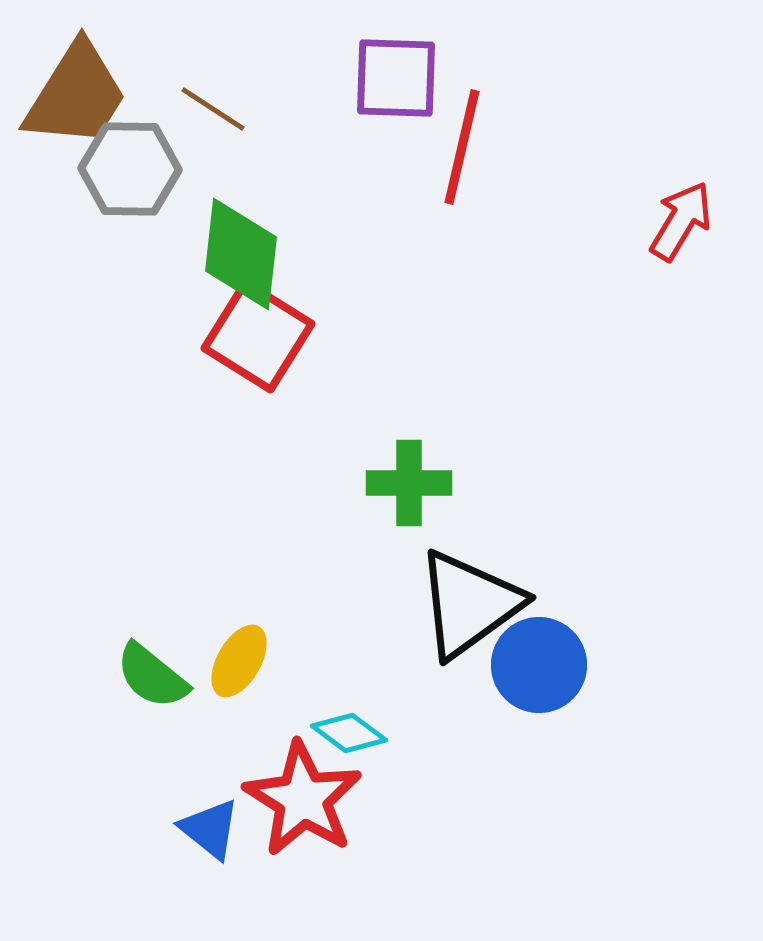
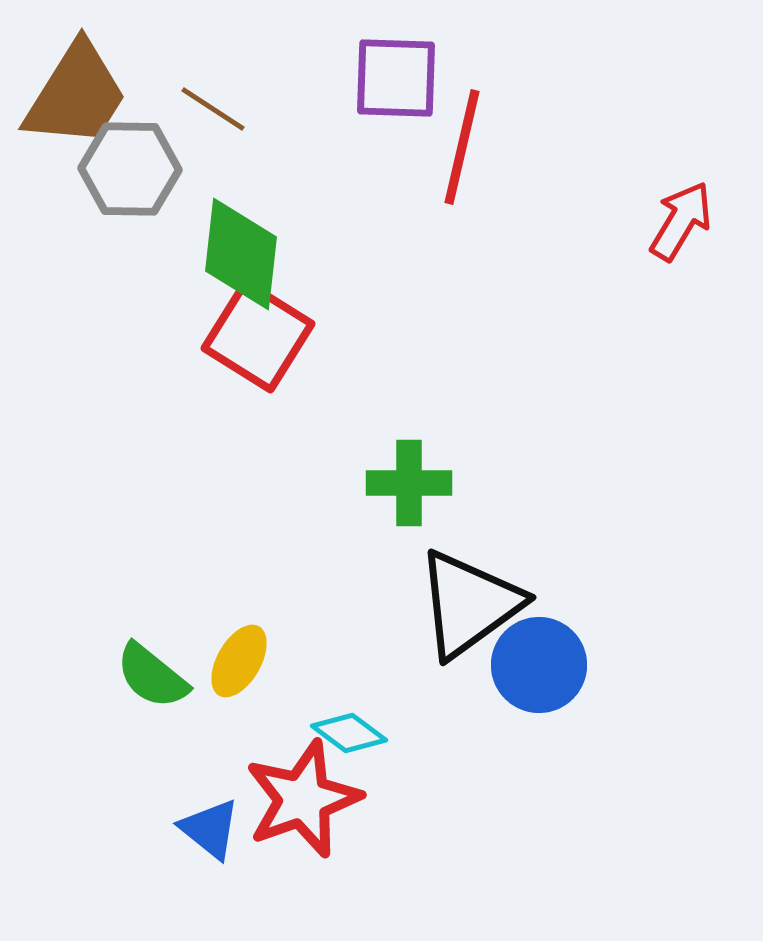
red star: rotated 20 degrees clockwise
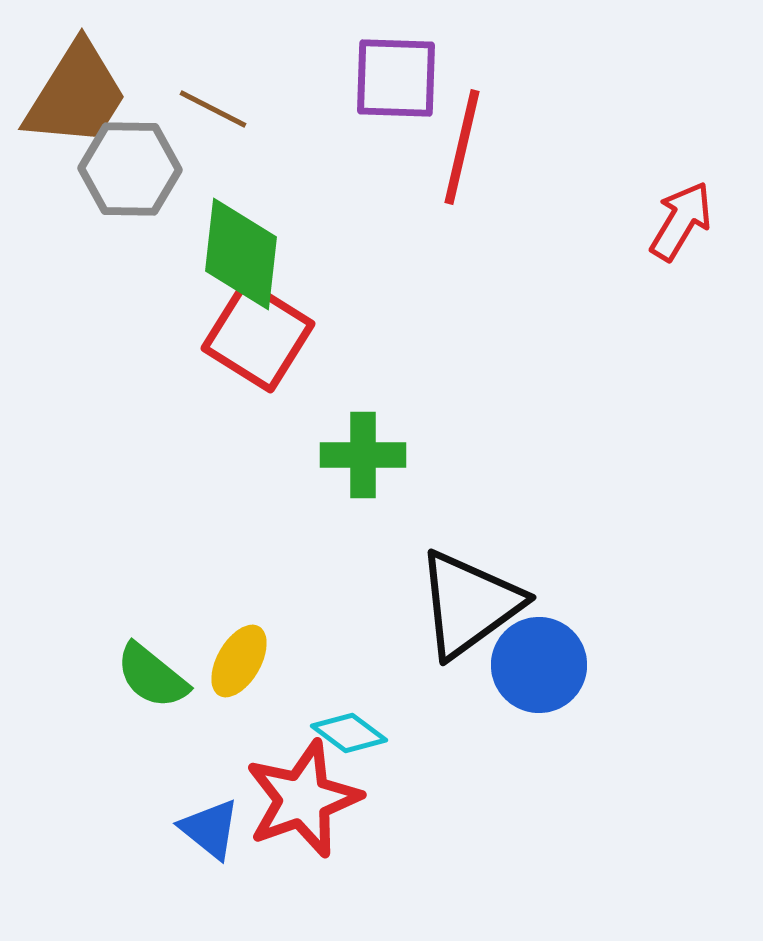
brown line: rotated 6 degrees counterclockwise
green cross: moved 46 px left, 28 px up
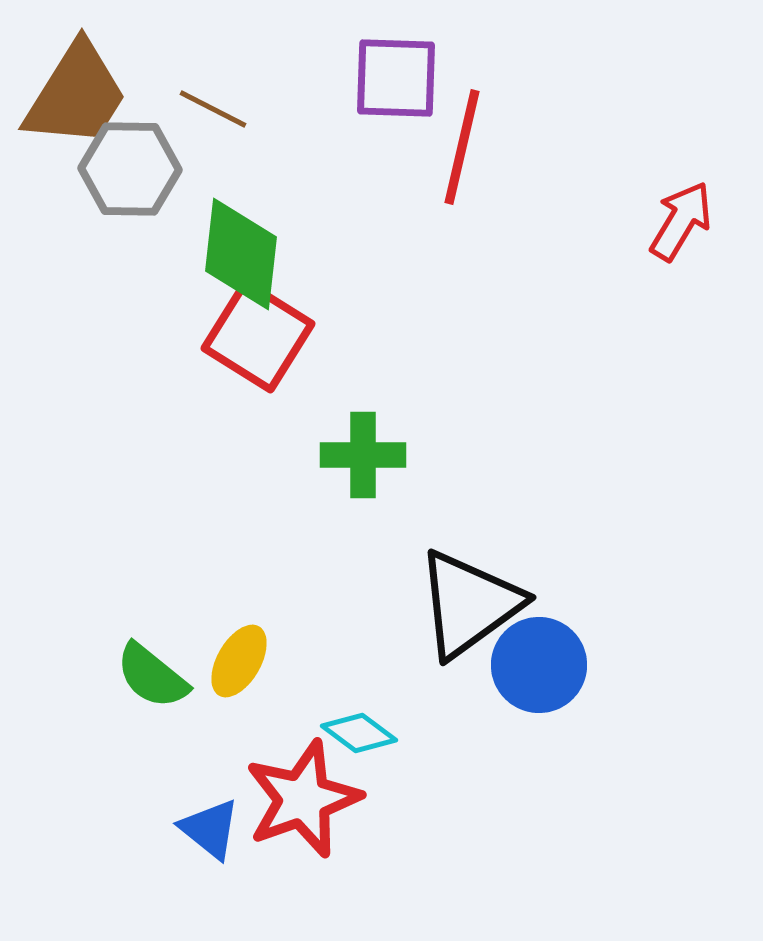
cyan diamond: moved 10 px right
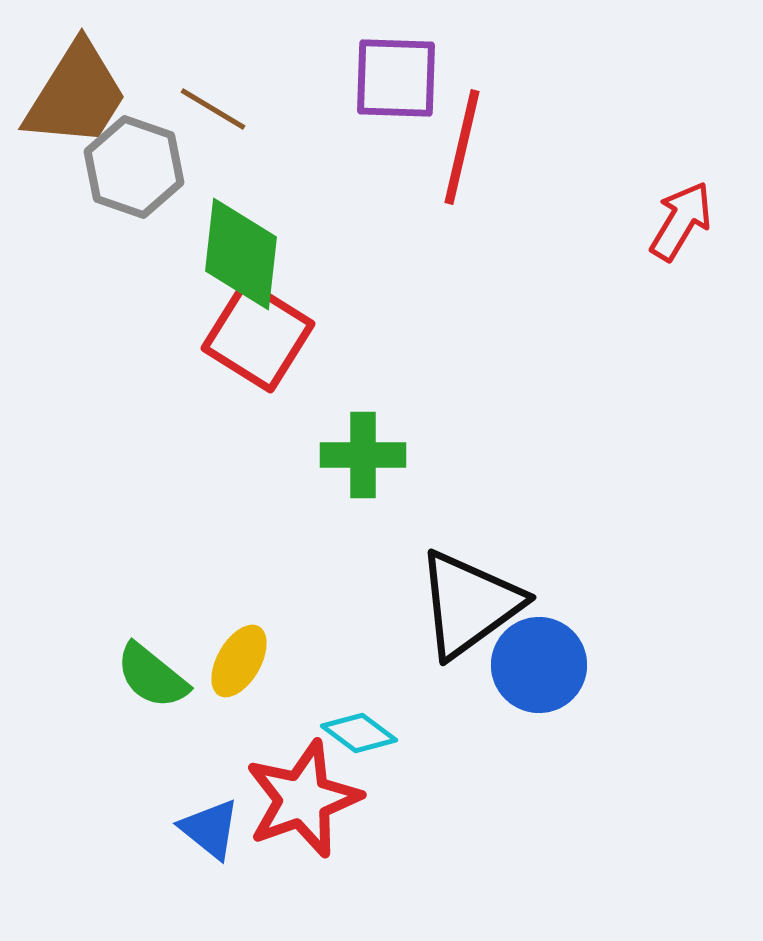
brown line: rotated 4 degrees clockwise
gray hexagon: moved 4 px right, 2 px up; rotated 18 degrees clockwise
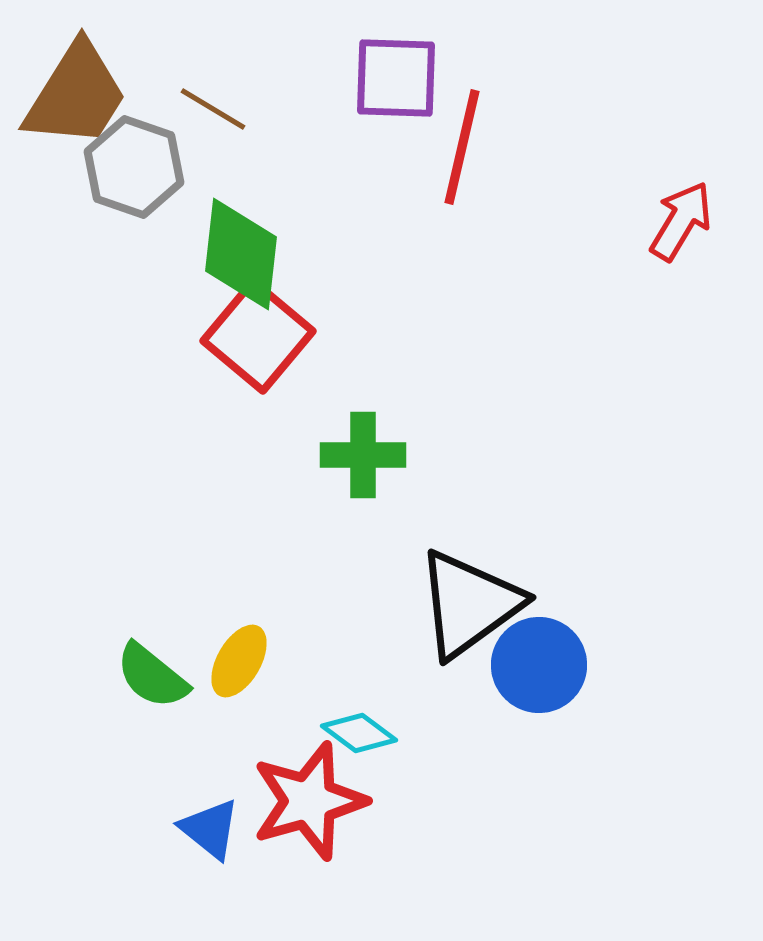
red square: rotated 8 degrees clockwise
red star: moved 6 px right, 2 px down; rotated 4 degrees clockwise
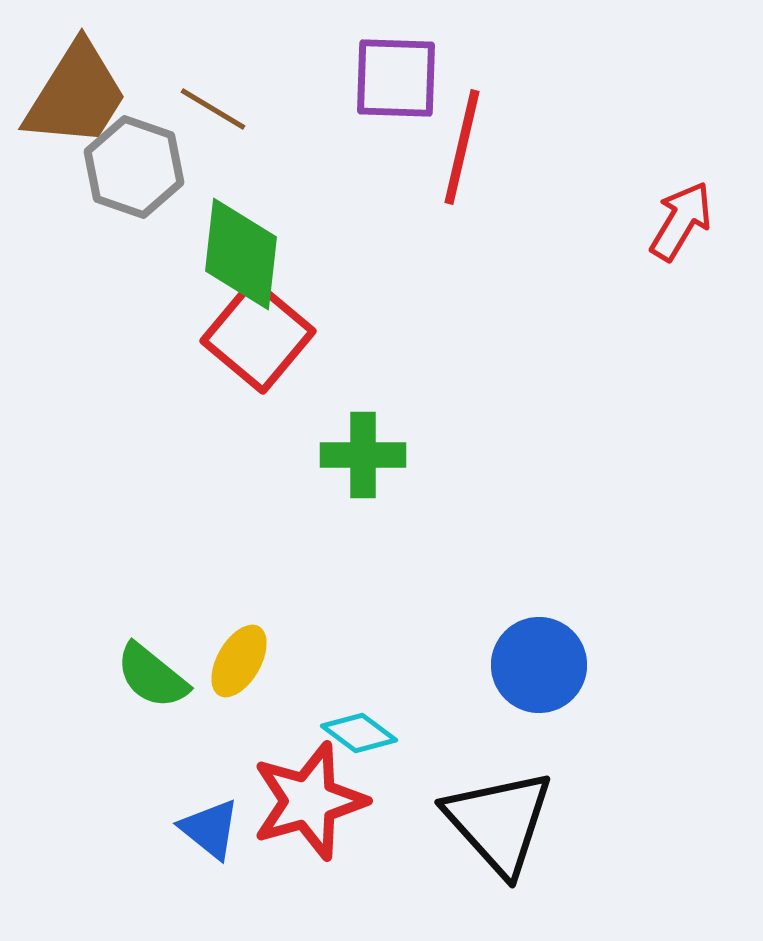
black triangle: moved 30 px right, 218 px down; rotated 36 degrees counterclockwise
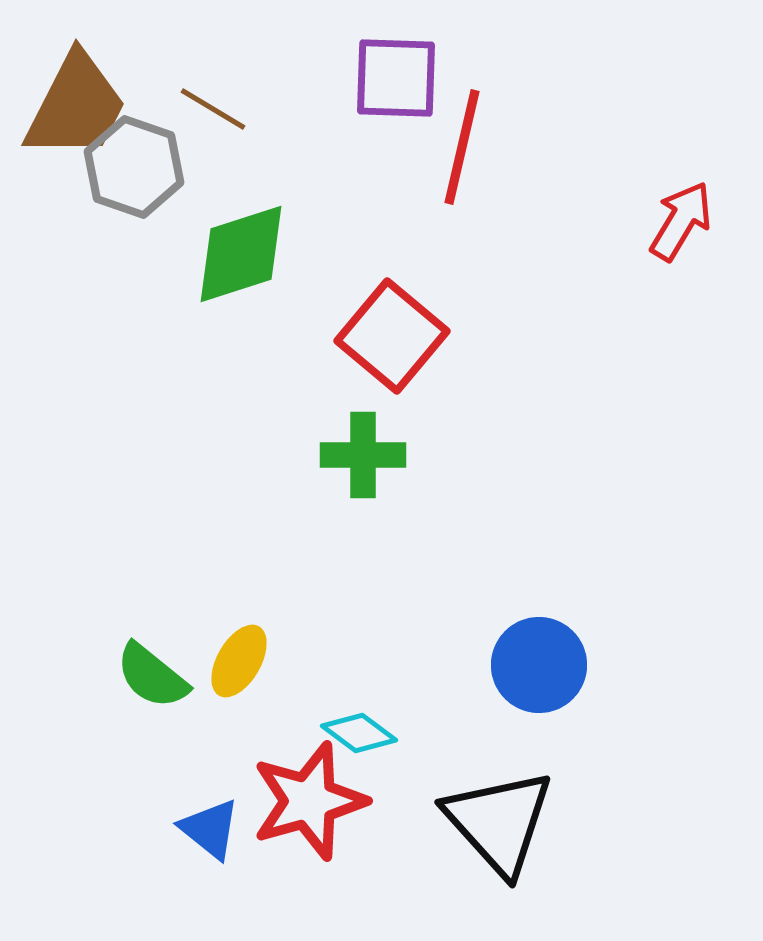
brown trapezoid: moved 11 px down; rotated 5 degrees counterclockwise
green diamond: rotated 66 degrees clockwise
red square: moved 134 px right
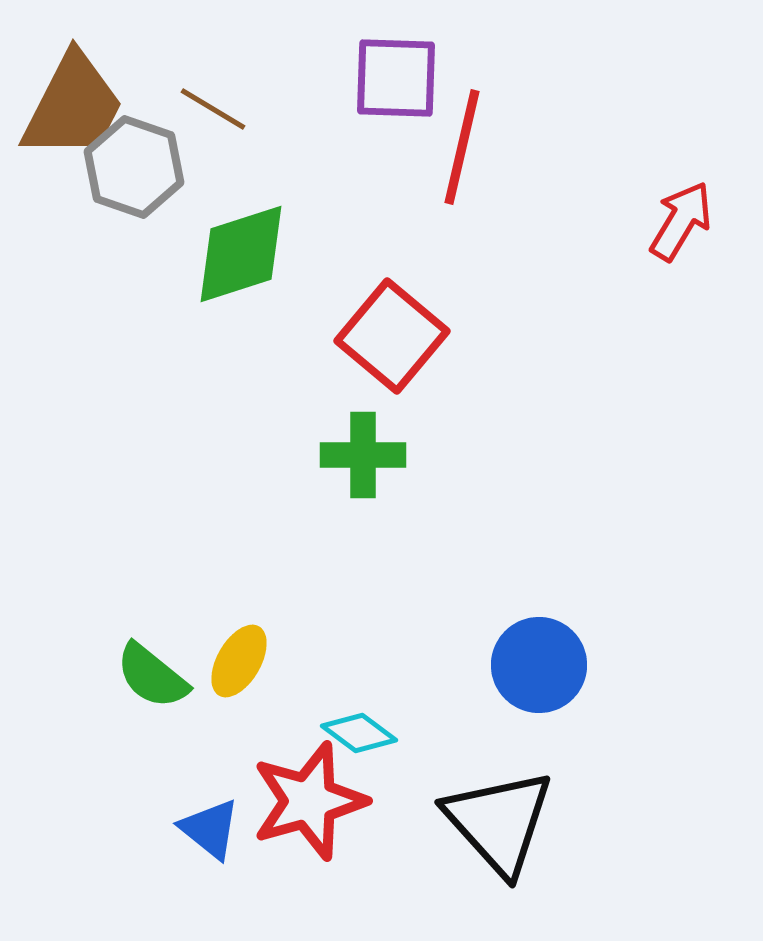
brown trapezoid: moved 3 px left
